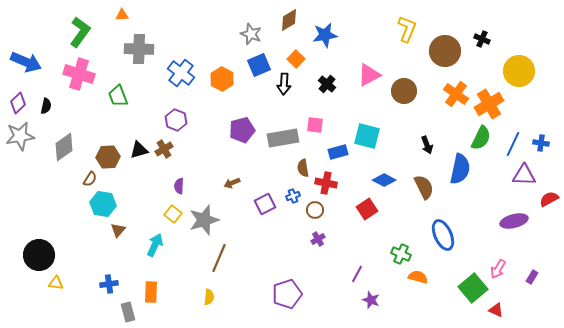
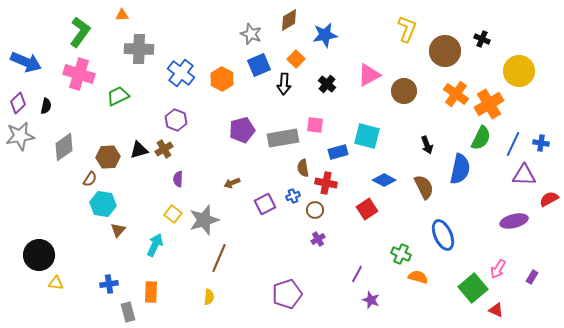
green trapezoid at (118, 96): rotated 85 degrees clockwise
purple semicircle at (179, 186): moved 1 px left, 7 px up
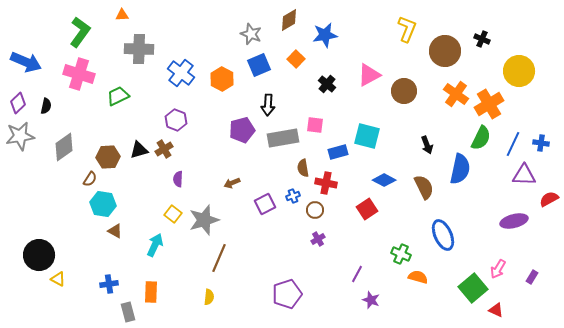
black arrow at (284, 84): moved 16 px left, 21 px down
brown triangle at (118, 230): moved 3 px left, 1 px down; rotated 42 degrees counterclockwise
yellow triangle at (56, 283): moved 2 px right, 4 px up; rotated 21 degrees clockwise
